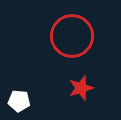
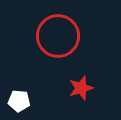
red circle: moved 14 px left
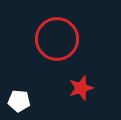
red circle: moved 1 px left, 3 px down
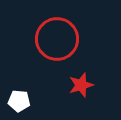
red star: moved 3 px up
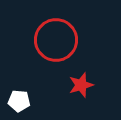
red circle: moved 1 px left, 1 px down
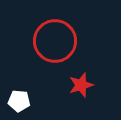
red circle: moved 1 px left, 1 px down
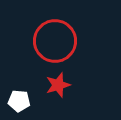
red star: moved 23 px left
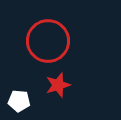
red circle: moved 7 px left
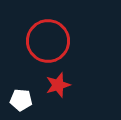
white pentagon: moved 2 px right, 1 px up
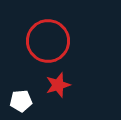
white pentagon: moved 1 px down; rotated 10 degrees counterclockwise
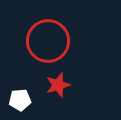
white pentagon: moved 1 px left, 1 px up
